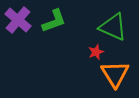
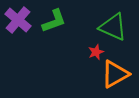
orange triangle: rotated 32 degrees clockwise
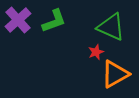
purple cross: rotated 8 degrees clockwise
green triangle: moved 2 px left
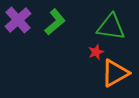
green L-shape: moved 1 px right, 1 px down; rotated 20 degrees counterclockwise
green triangle: rotated 16 degrees counterclockwise
orange triangle: moved 1 px up
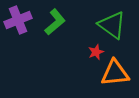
purple cross: rotated 20 degrees clockwise
green triangle: moved 1 px right, 2 px up; rotated 28 degrees clockwise
orange triangle: rotated 24 degrees clockwise
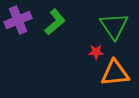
green triangle: moved 2 px right, 1 px down; rotated 20 degrees clockwise
red star: rotated 21 degrees clockwise
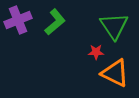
orange triangle: rotated 32 degrees clockwise
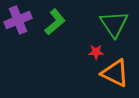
green triangle: moved 2 px up
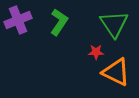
green L-shape: moved 4 px right; rotated 16 degrees counterclockwise
orange triangle: moved 1 px right, 1 px up
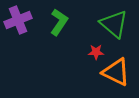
green triangle: rotated 16 degrees counterclockwise
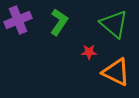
red star: moved 7 px left
